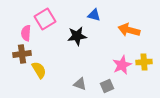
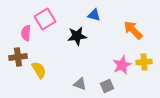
orange arrow: moved 4 px right; rotated 30 degrees clockwise
brown cross: moved 4 px left, 3 px down
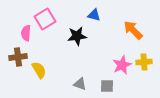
gray square: rotated 24 degrees clockwise
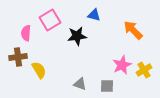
pink square: moved 5 px right, 1 px down
yellow cross: moved 8 px down; rotated 28 degrees counterclockwise
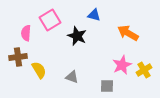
orange arrow: moved 5 px left, 3 px down; rotated 15 degrees counterclockwise
black star: rotated 30 degrees clockwise
gray triangle: moved 8 px left, 7 px up
